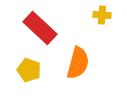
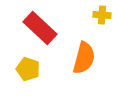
orange semicircle: moved 6 px right, 5 px up
yellow pentagon: moved 1 px left, 1 px up
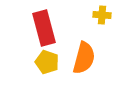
red rectangle: moved 4 px right; rotated 32 degrees clockwise
yellow pentagon: moved 19 px right, 7 px up
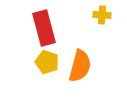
orange semicircle: moved 4 px left, 8 px down
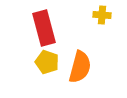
orange semicircle: moved 1 px down
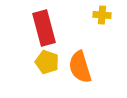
orange semicircle: rotated 148 degrees clockwise
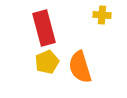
yellow pentagon: rotated 30 degrees clockwise
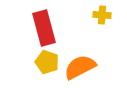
yellow pentagon: rotated 30 degrees counterclockwise
orange semicircle: rotated 80 degrees clockwise
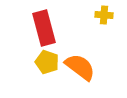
yellow cross: moved 2 px right
orange semicircle: rotated 64 degrees clockwise
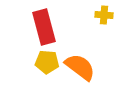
red rectangle: moved 1 px up
yellow pentagon: rotated 15 degrees counterclockwise
